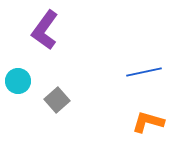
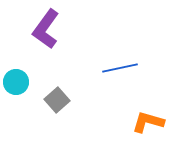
purple L-shape: moved 1 px right, 1 px up
blue line: moved 24 px left, 4 px up
cyan circle: moved 2 px left, 1 px down
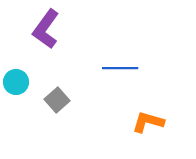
blue line: rotated 12 degrees clockwise
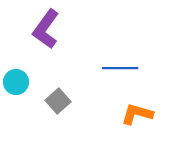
gray square: moved 1 px right, 1 px down
orange L-shape: moved 11 px left, 8 px up
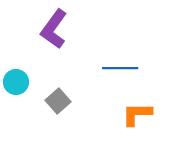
purple L-shape: moved 8 px right
orange L-shape: rotated 16 degrees counterclockwise
